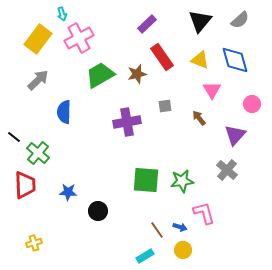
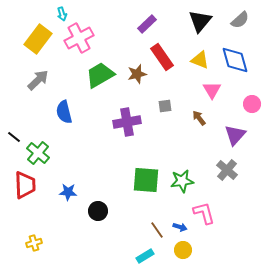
blue semicircle: rotated 15 degrees counterclockwise
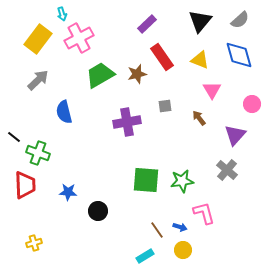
blue diamond: moved 4 px right, 5 px up
green cross: rotated 20 degrees counterclockwise
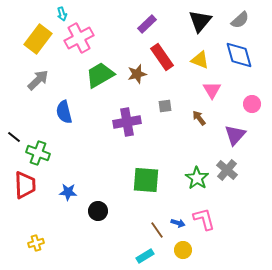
green star: moved 15 px right, 3 px up; rotated 30 degrees counterclockwise
pink L-shape: moved 6 px down
blue arrow: moved 2 px left, 4 px up
yellow cross: moved 2 px right
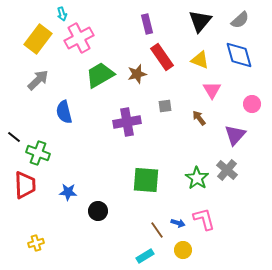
purple rectangle: rotated 60 degrees counterclockwise
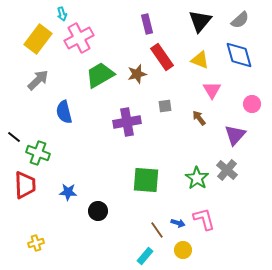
cyan rectangle: rotated 18 degrees counterclockwise
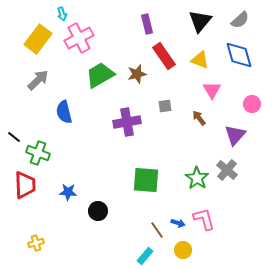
red rectangle: moved 2 px right, 1 px up
